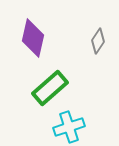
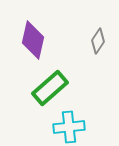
purple diamond: moved 2 px down
cyan cross: rotated 12 degrees clockwise
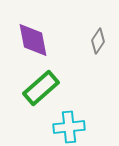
purple diamond: rotated 24 degrees counterclockwise
green rectangle: moved 9 px left
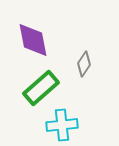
gray diamond: moved 14 px left, 23 px down
cyan cross: moved 7 px left, 2 px up
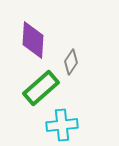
purple diamond: rotated 15 degrees clockwise
gray diamond: moved 13 px left, 2 px up
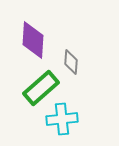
gray diamond: rotated 30 degrees counterclockwise
cyan cross: moved 6 px up
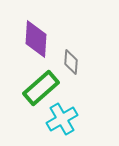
purple diamond: moved 3 px right, 1 px up
cyan cross: rotated 24 degrees counterclockwise
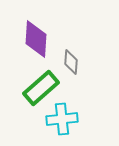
cyan cross: rotated 24 degrees clockwise
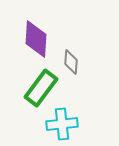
green rectangle: rotated 12 degrees counterclockwise
cyan cross: moved 5 px down
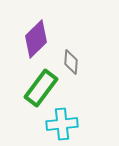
purple diamond: rotated 42 degrees clockwise
